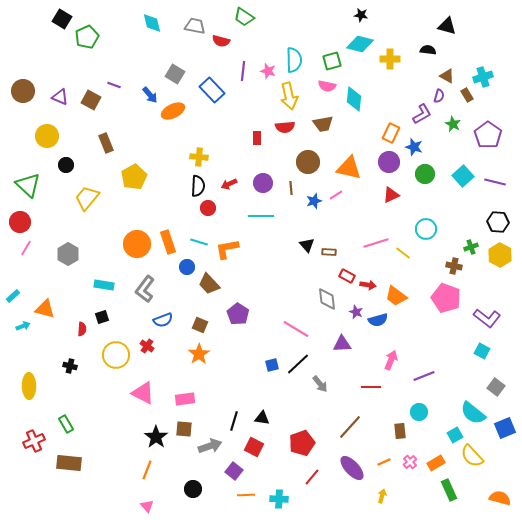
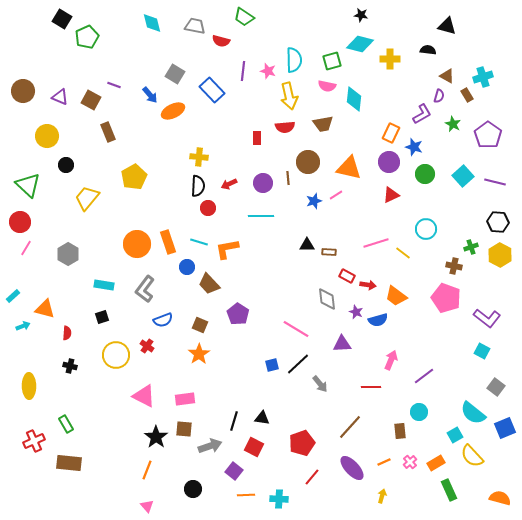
brown rectangle at (106, 143): moved 2 px right, 11 px up
brown line at (291, 188): moved 3 px left, 10 px up
black triangle at (307, 245): rotated 49 degrees counterclockwise
red semicircle at (82, 329): moved 15 px left, 4 px down
purple line at (424, 376): rotated 15 degrees counterclockwise
pink triangle at (143, 393): moved 1 px right, 3 px down
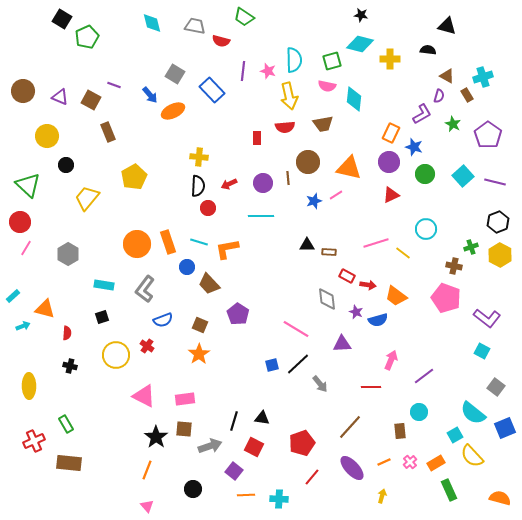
black hexagon at (498, 222): rotated 25 degrees counterclockwise
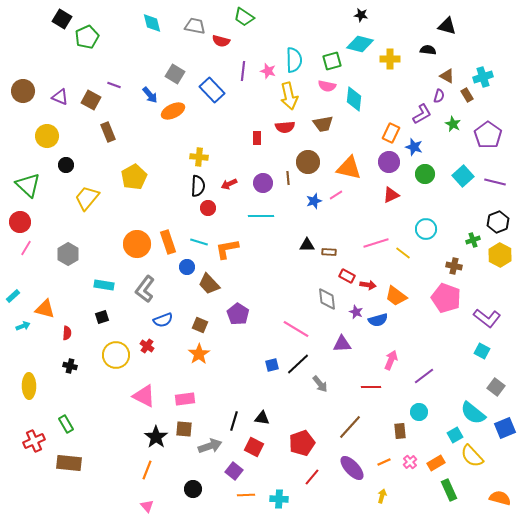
green cross at (471, 247): moved 2 px right, 7 px up
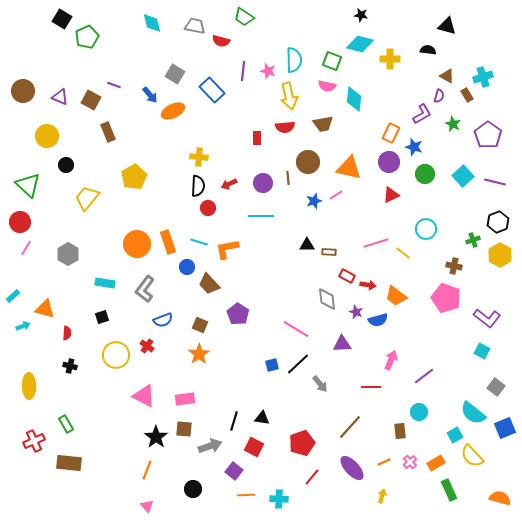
green square at (332, 61): rotated 36 degrees clockwise
cyan rectangle at (104, 285): moved 1 px right, 2 px up
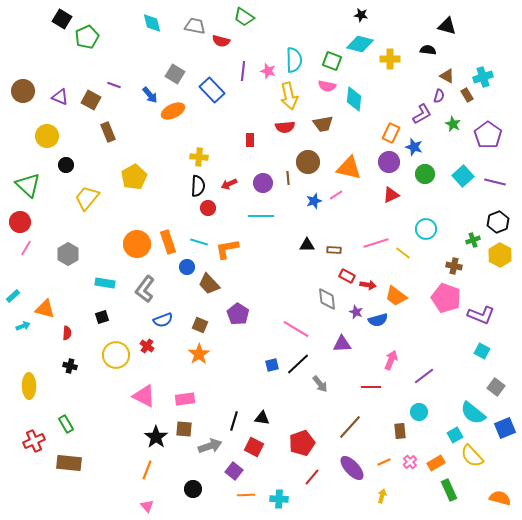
red rectangle at (257, 138): moved 7 px left, 2 px down
brown rectangle at (329, 252): moved 5 px right, 2 px up
purple L-shape at (487, 318): moved 6 px left, 3 px up; rotated 16 degrees counterclockwise
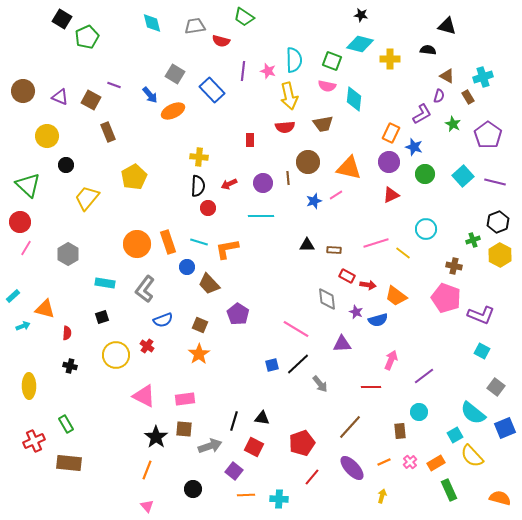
gray trapezoid at (195, 26): rotated 20 degrees counterclockwise
brown rectangle at (467, 95): moved 1 px right, 2 px down
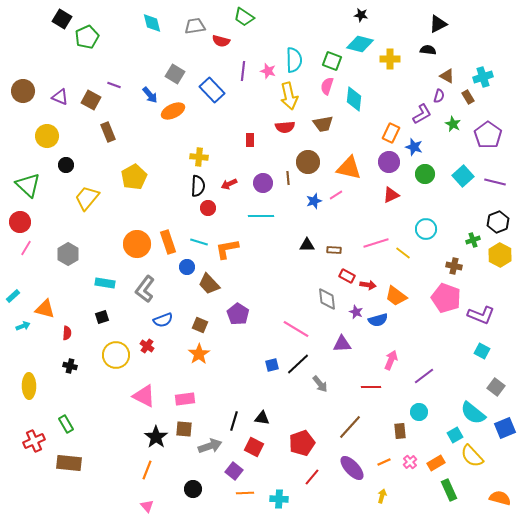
black triangle at (447, 26): moved 9 px left, 2 px up; rotated 42 degrees counterclockwise
pink semicircle at (327, 86): rotated 96 degrees clockwise
orange line at (246, 495): moved 1 px left, 2 px up
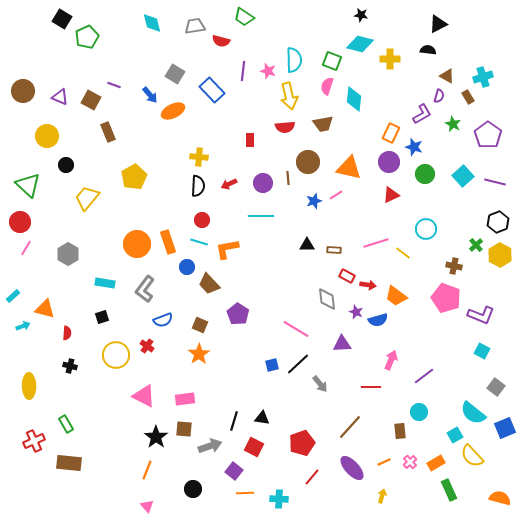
red circle at (208, 208): moved 6 px left, 12 px down
green cross at (473, 240): moved 3 px right, 5 px down; rotated 24 degrees counterclockwise
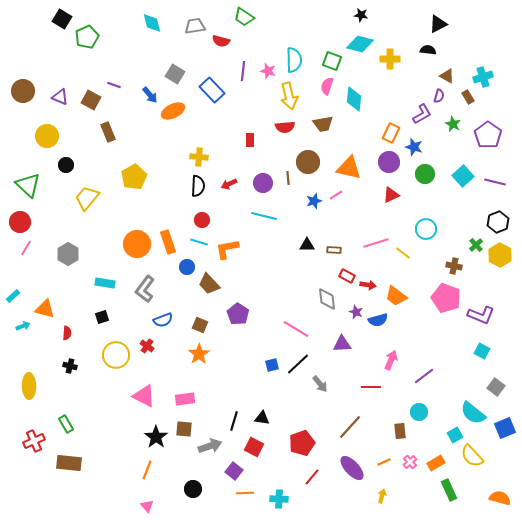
cyan line at (261, 216): moved 3 px right; rotated 15 degrees clockwise
